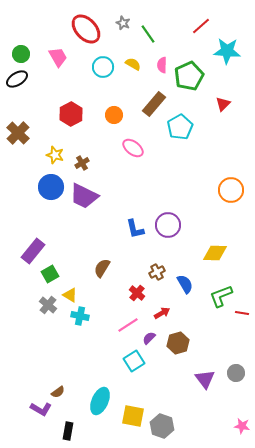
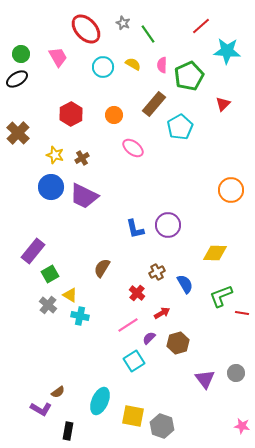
brown cross at (82, 163): moved 5 px up
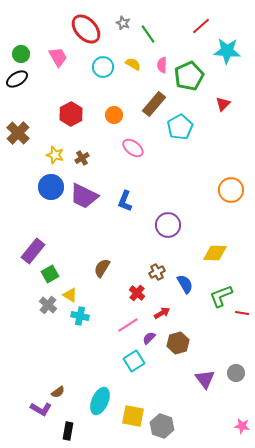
blue L-shape at (135, 229): moved 10 px left, 28 px up; rotated 35 degrees clockwise
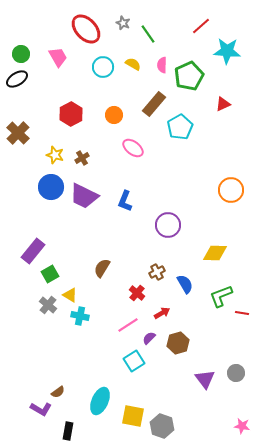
red triangle at (223, 104): rotated 21 degrees clockwise
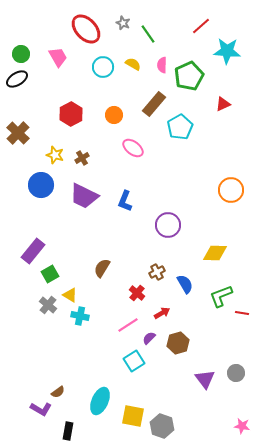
blue circle at (51, 187): moved 10 px left, 2 px up
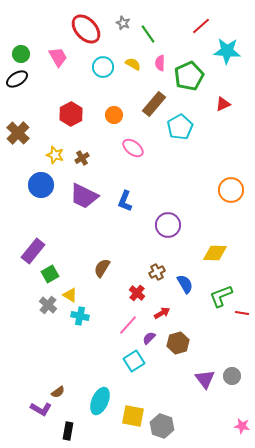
pink semicircle at (162, 65): moved 2 px left, 2 px up
pink line at (128, 325): rotated 15 degrees counterclockwise
gray circle at (236, 373): moved 4 px left, 3 px down
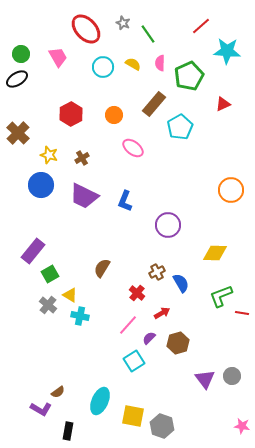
yellow star at (55, 155): moved 6 px left
blue semicircle at (185, 284): moved 4 px left, 1 px up
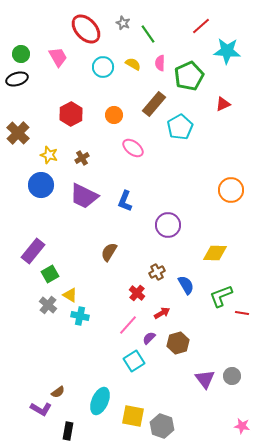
black ellipse at (17, 79): rotated 15 degrees clockwise
brown semicircle at (102, 268): moved 7 px right, 16 px up
blue semicircle at (181, 283): moved 5 px right, 2 px down
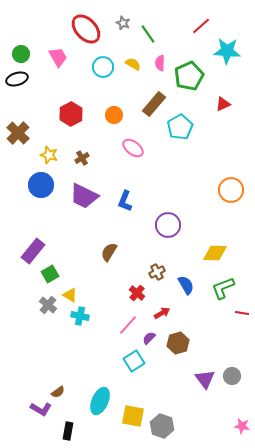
green L-shape at (221, 296): moved 2 px right, 8 px up
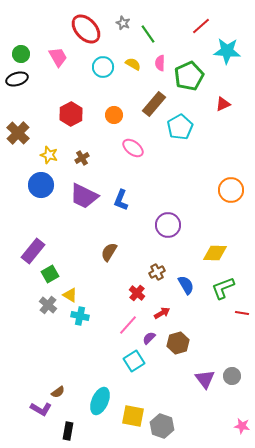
blue L-shape at (125, 201): moved 4 px left, 1 px up
